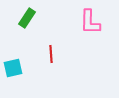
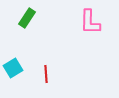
red line: moved 5 px left, 20 px down
cyan square: rotated 18 degrees counterclockwise
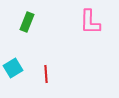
green rectangle: moved 4 px down; rotated 12 degrees counterclockwise
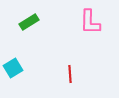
green rectangle: moved 2 px right; rotated 36 degrees clockwise
red line: moved 24 px right
